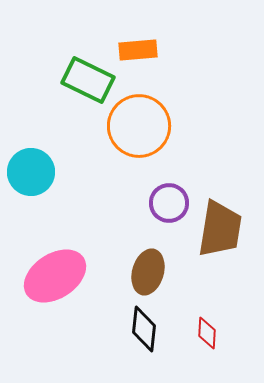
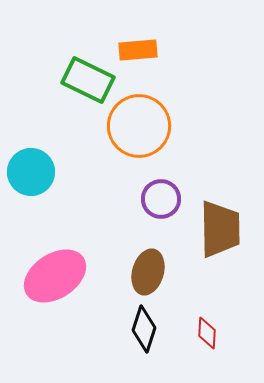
purple circle: moved 8 px left, 4 px up
brown trapezoid: rotated 10 degrees counterclockwise
black diamond: rotated 12 degrees clockwise
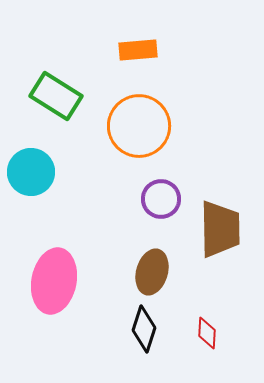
green rectangle: moved 32 px left, 16 px down; rotated 6 degrees clockwise
brown ellipse: moved 4 px right
pink ellipse: moved 1 px left, 5 px down; rotated 46 degrees counterclockwise
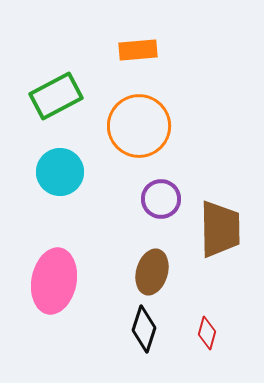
green rectangle: rotated 60 degrees counterclockwise
cyan circle: moved 29 px right
red diamond: rotated 12 degrees clockwise
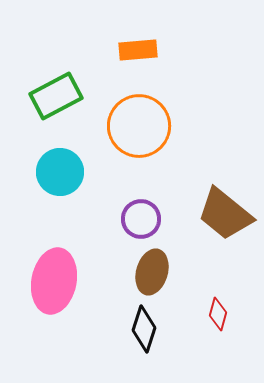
purple circle: moved 20 px left, 20 px down
brown trapezoid: moved 5 px right, 15 px up; rotated 130 degrees clockwise
red diamond: moved 11 px right, 19 px up
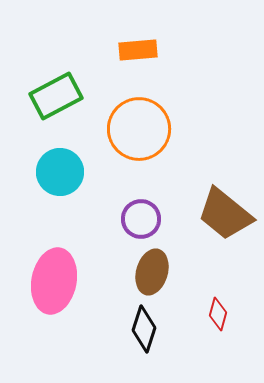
orange circle: moved 3 px down
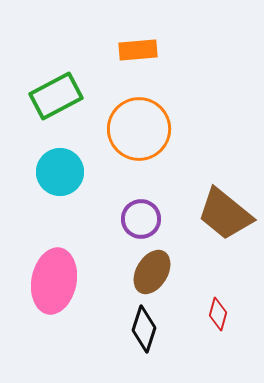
brown ellipse: rotated 15 degrees clockwise
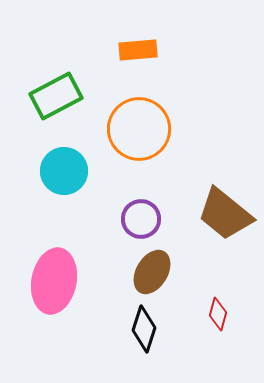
cyan circle: moved 4 px right, 1 px up
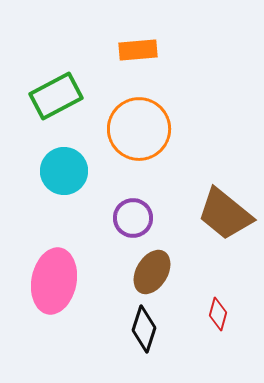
purple circle: moved 8 px left, 1 px up
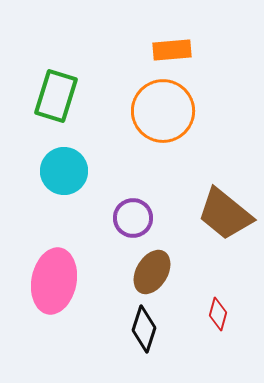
orange rectangle: moved 34 px right
green rectangle: rotated 45 degrees counterclockwise
orange circle: moved 24 px right, 18 px up
